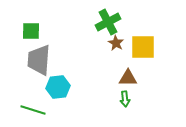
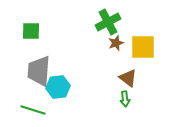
brown star: rotated 21 degrees clockwise
gray trapezoid: moved 11 px down
brown triangle: rotated 36 degrees clockwise
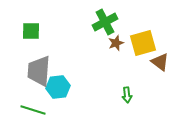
green cross: moved 3 px left
yellow square: moved 4 px up; rotated 16 degrees counterclockwise
brown triangle: moved 32 px right, 16 px up
green arrow: moved 2 px right, 4 px up
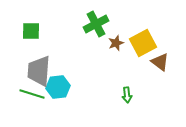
green cross: moved 9 px left, 2 px down
yellow square: rotated 12 degrees counterclockwise
green line: moved 1 px left, 16 px up
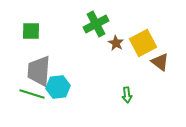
brown star: rotated 21 degrees counterclockwise
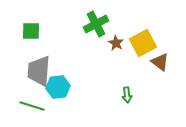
green line: moved 12 px down
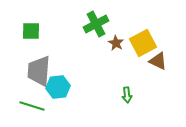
brown triangle: moved 2 px left, 1 px up; rotated 12 degrees counterclockwise
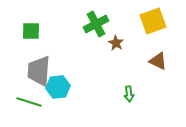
yellow square: moved 10 px right, 22 px up; rotated 8 degrees clockwise
green arrow: moved 2 px right, 1 px up
green line: moved 3 px left, 4 px up
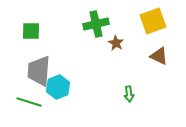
green cross: rotated 15 degrees clockwise
brown triangle: moved 1 px right, 5 px up
cyan hexagon: rotated 15 degrees counterclockwise
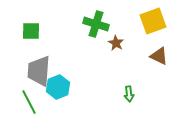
green cross: rotated 30 degrees clockwise
green line: rotated 45 degrees clockwise
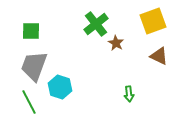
green cross: rotated 35 degrees clockwise
gray trapezoid: moved 5 px left, 5 px up; rotated 16 degrees clockwise
cyan hexagon: moved 2 px right; rotated 20 degrees counterclockwise
